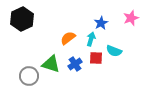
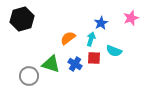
black hexagon: rotated 10 degrees clockwise
red square: moved 2 px left
blue cross: rotated 24 degrees counterclockwise
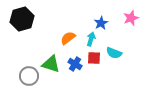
cyan semicircle: moved 2 px down
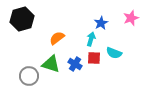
orange semicircle: moved 11 px left
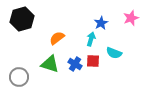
red square: moved 1 px left, 3 px down
green triangle: moved 1 px left
gray circle: moved 10 px left, 1 px down
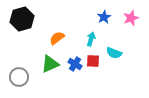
blue star: moved 3 px right, 6 px up
green triangle: rotated 42 degrees counterclockwise
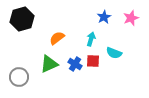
green triangle: moved 1 px left
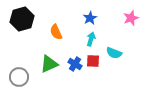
blue star: moved 14 px left, 1 px down
orange semicircle: moved 1 px left, 6 px up; rotated 77 degrees counterclockwise
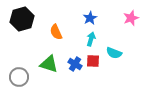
green triangle: rotated 42 degrees clockwise
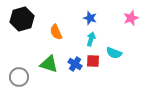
blue star: rotated 24 degrees counterclockwise
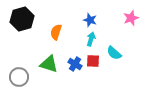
blue star: moved 2 px down
orange semicircle: rotated 42 degrees clockwise
cyan semicircle: rotated 21 degrees clockwise
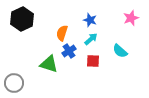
black hexagon: rotated 10 degrees counterclockwise
orange semicircle: moved 6 px right, 1 px down
cyan arrow: rotated 32 degrees clockwise
cyan semicircle: moved 6 px right, 2 px up
blue cross: moved 6 px left, 13 px up; rotated 24 degrees clockwise
gray circle: moved 5 px left, 6 px down
